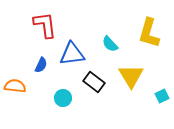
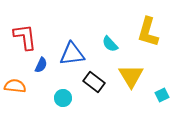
red L-shape: moved 20 px left, 12 px down
yellow L-shape: moved 1 px left, 1 px up
cyan square: moved 1 px up
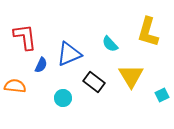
blue triangle: moved 3 px left; rotated 16 degrees counterclockwise
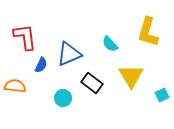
black rectangle: moved 2 px left, 1 px down
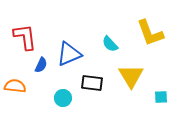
yellow L-shape: moved 2 px right, 1 px down; rotated 36 degrees counterclockwise
black rectangle: rotated 30 degrees counterclockwise
cyan square: moved 1 px left, 2 px down; rotated 24 degrees clockwise
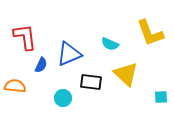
cyan semicircle: rotated 24 degrees counterclockwise
yellow triangle: moved 5 px left, 2 px up; rotated 16 degrees counterclockwise
black rectangle: moved 1 px left, 1 px up
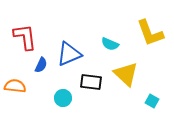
cyan square: moved 9 px left, 4 px down; rotated 32 degrees clockwise
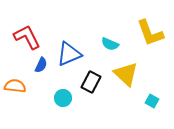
red L-shape: moved 2 px right; rotated 20 degrees counterclockwise
black rectangle: rotated 70 degrees counterclockwise
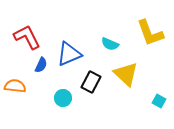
cyan square: moved 7 px right
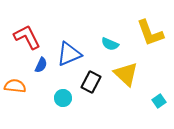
cyan square: rotated 24 degrees clockwise
